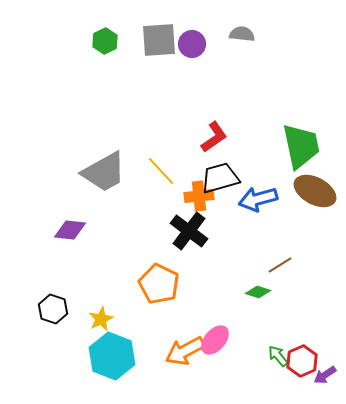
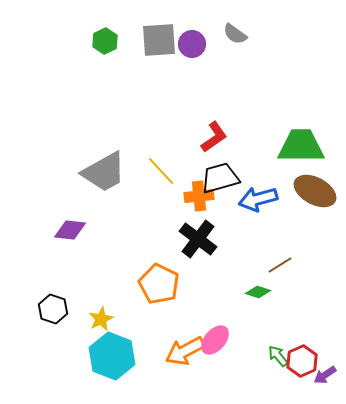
gray semicircle: moved 7 px left; rotated 150 degrees counterclockwise
green trapezoid: rotated 78 degrees counterclockwise
black cross: moved 9 px right, 8 px down
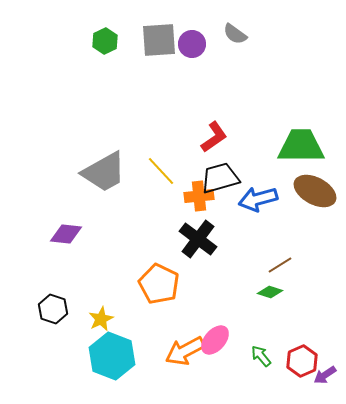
purple diamond: moved 4 px left, 4 px down
green diamond: moved 12 px right
green arrow: moved 17 px left
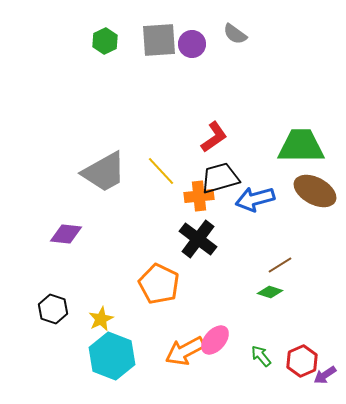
blue arrow: moved 3 px left
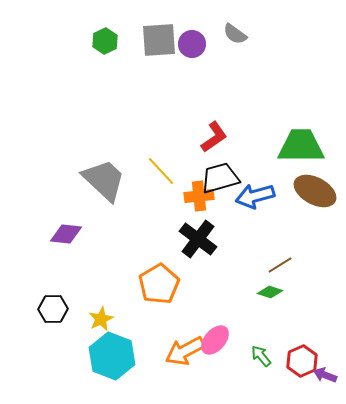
gray trapezoid: moved 8 px down; rotated 108 degrees counterclockwise
blue arrow: moved 3 px up
orange pentagon: rotated 15 degrees clockwise
black hexagon: rotated 20 degrees counterclockwise
purple arrow: rotated 55 degrees clockwise
